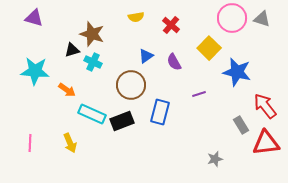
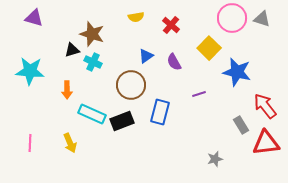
cyan star: moved 5 px left
orange arrow: rotated 54 degrees clockwise
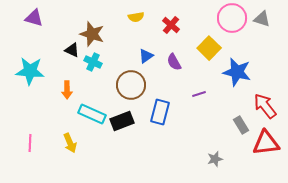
black triangle: rotated 42 degrees clockwise
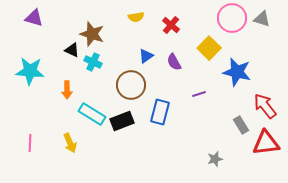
cyan rectangle: rotated 8 degrees clockwise
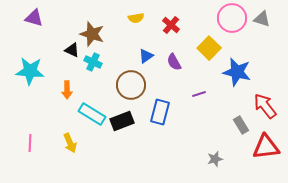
yellow semicircle: moved 1 px down
red triangle: moved 4 px down
